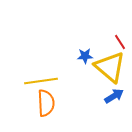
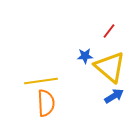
red line: moved 11 px left, 11 px up; rotated 70 degrees clockwise
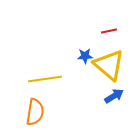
red line: rotated 42 degrees clockwise
yellow triangle: moved 1 px left, 2 px up
yellow line: moved 4 px right, 2 px up
orange semicircle: moved 11 px left, 9 px down; rotated 12 degrees clockwise
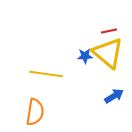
yellow triangle: moved 1 px left, 12 px up
yellow line: moved 1 px right, 5 px up; rotated 16 degrees clockwise
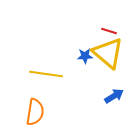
red line: rotated 28 degrees clockwise
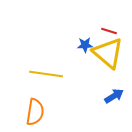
blue star: moved 11 px up
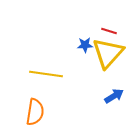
yellow triangle: rotated 32 degrees clockwise
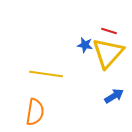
blue star: rotated 14 degrees clockwise
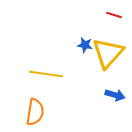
red line: moved 5 px right, 16 px up
blue arrow: moved 1 px right, 1 px up; rotated 48 degrees clockwise
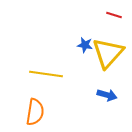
blue arrow: moved 8 px left
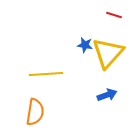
yellow line: rotated 12 degrees counterclockwise
blue arrow: rotated 36 degrees counterclockwise
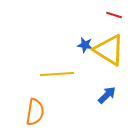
yellow triangle: moved 1 px right, 3 px up; rotated 40 degrees counterclockwise
yellow line: moved 11 px right
blue arrow: rotated 24 degrees counterclockwise
